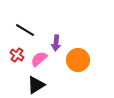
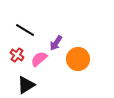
purple arrow: rotated 28 degrees clockwise
orange circle: moved 1 px up
black triangle: moved 10 px left
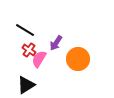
red cross: moved 12 px right, 5 px up
pink semicircle: rotated 18 degrees counterclockwise
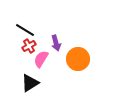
purple arrow: rotated 49 degrees counterclockwise
red cross: moved 4 px up; rotated 24 degrees clockwise
pink semicircle: moved 2 px right
black triangle: moved 4 px right, 2 px up
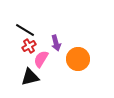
black triangle: moved 6 px up; rotated 18 degrees clockwise
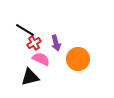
red cross: moved 5 px right, 3 px up
pink semicircle: rotated 84 degrees clockwise
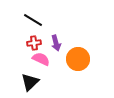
black line: moved 8 px right, 10 px up
red cross: rotated 24 degrees clockwise
black triangle: moved 5 px down; rotated 30 degrees counterclockwise
